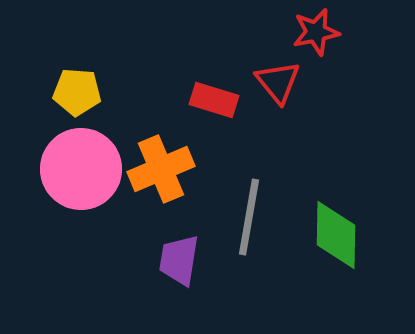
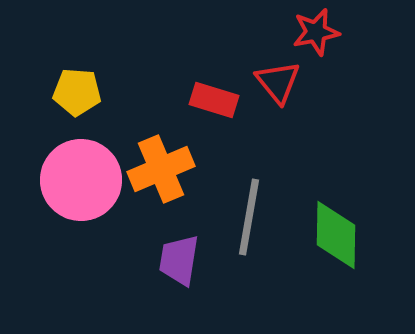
pink circle: moved 11 px down
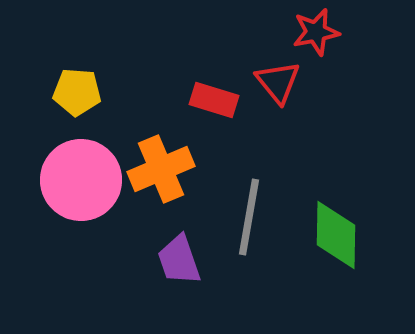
purple trapezoid: rotated 28 degrees counterclockwise
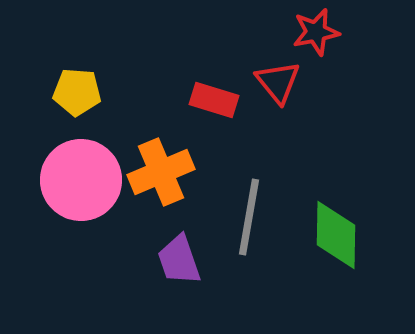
orange cross: moved 3 px down
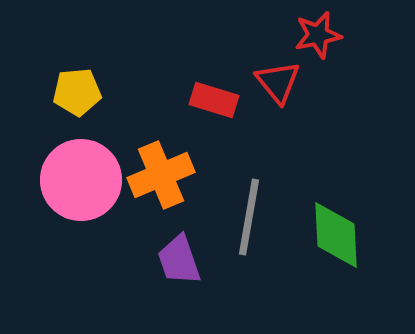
red star: moved 2 px right, 3 px down
yellow pentagon: rotated 9 degrees counterclockwise
orange cross: moved 3 px down
green diamond: rotated 4 degrees counterclockwise
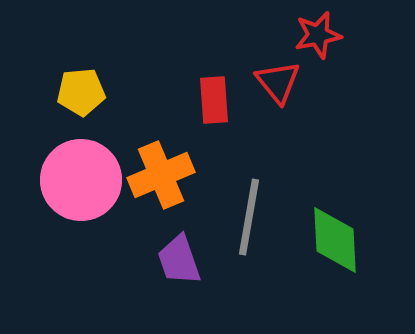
yellow pentagon: moved 4 px right
red rectangle: rotated 69 degrees clockwise
green diamond: moved 1 px left, 5 px down
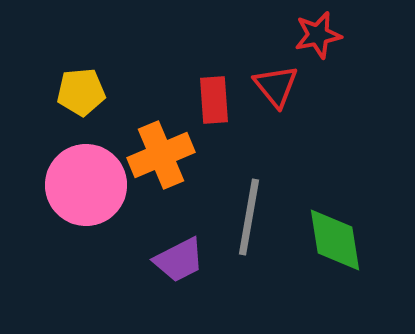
red triangle: moved 2 px left, 4 px down
orange cross: moved 20 px up
pink circle: moved 5 px right, 5 px down
green diamond: rotated 6 degrees counterclockwise
purple trapezoid: rotated 98 degrees counterclockwise
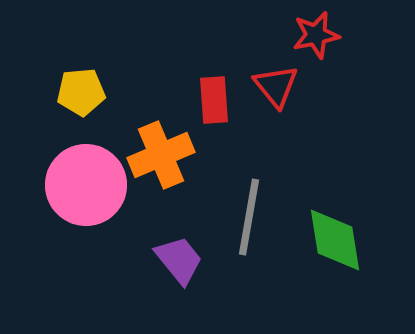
red star: moved 2 px left
purple trapezoid: rotated 102 degrees counterclockwise
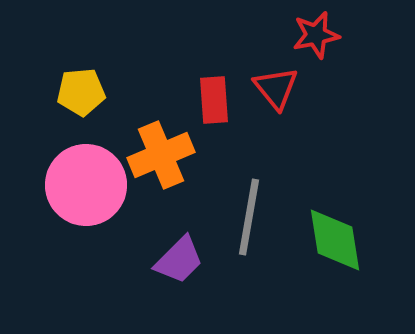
red triangle: moved 2 px down
purple trapezoid: rotated 84 degrees clockwise
